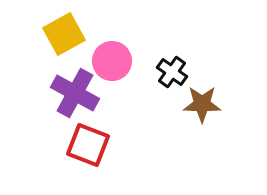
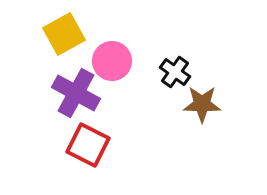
black cross: moved 3 px right
purple cross: moved 1 px right
red square: rotated 6 degrees clockwise
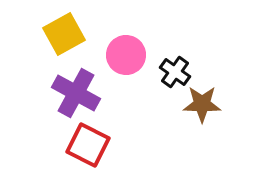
pink circle: moved 14 px right, 6 px up
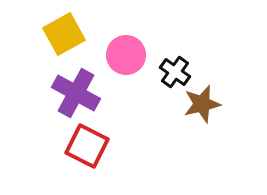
brown star: rotated 15 degrees counterclockwise
red square: moved 1 px left, 1 px down
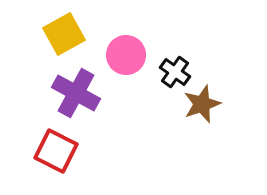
brown star: rotated 6 degrees counterclockwise
red square: moved 31 px left, 5 px down
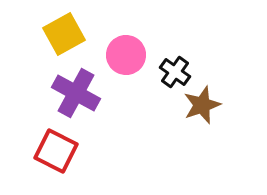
brown star: moved 1 px down
